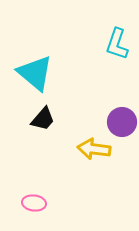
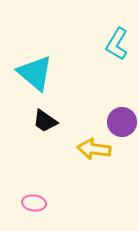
cyan L-shape: rotated 12 degrees clockwise
black trapezoid: moved 2 px right, 2 px down; rotated 84 degrees clockwise
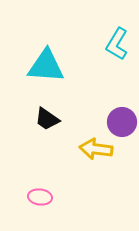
cyan triangle: moved 11 px right, 7 px up; rotated 36 degrees counterclockwise
black trapezoid: moved 2 px right, 2 px up
yellow arrow: moved 2 px right
pink ellipse: moved 6 px right, 6 px up
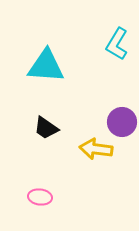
black trapezoid: moved 1 px left, 9 px down
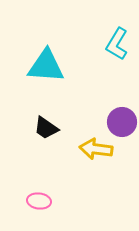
pink ellipse: moved 1 px left, 4 px down
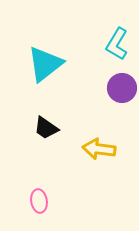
cyan triangle: moved 1 px left, 2 px up; rotated 42 degrees counterclockwise
purple circle: moved 34 px up
yellow arrow: moved 3 px right
pink ellipse: rotated 75 degrees clockwise
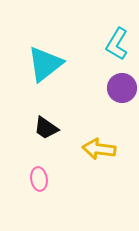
pink ellipse: moved 22 px up
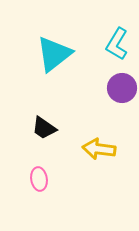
cyan triangle: moved 9 px right, 10 px up
black trapezoid: moved 2 px left
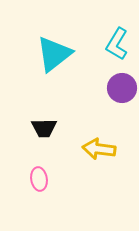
black trapezoid: rotated 36 degrees counterclockwise
